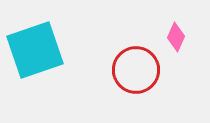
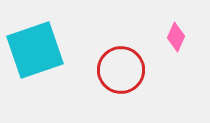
red circle: moved 15 px left
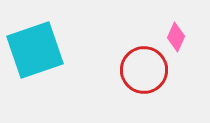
red circle: moved 23 px right
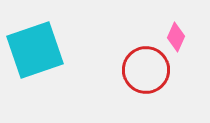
red circle: moved 2 px right
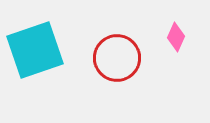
red circle: moved 29 px left, 12 px up
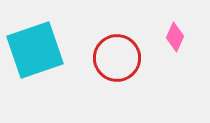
pink diamond: moved 1 px left
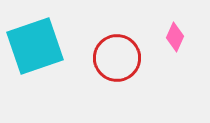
cyan square: moved 4 px up
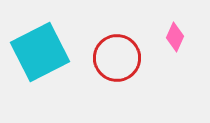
cyan square: moved 5 px right, 6 px down; rotated 8 degrees counterclockwise
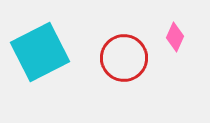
red circle: moved 7 px right
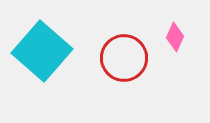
cyan square: moved 2 px right, 1 px up; rotated 22 degrees counterclockwise
